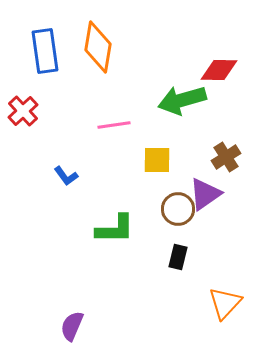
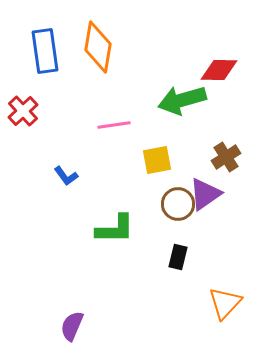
yellow square: rotated 12 degrees counterclockwise
brown circle: moved 5 px up
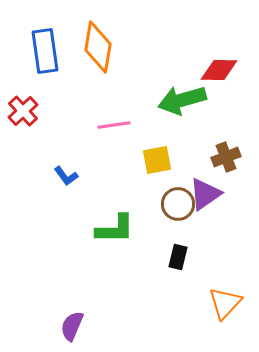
brown cross: rotated 12 degrees clockwise
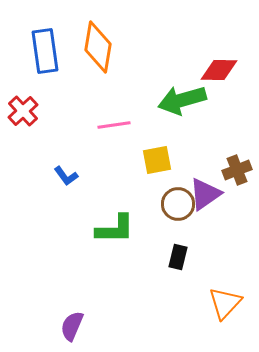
brown cross: moved 11 px right, 13 px down
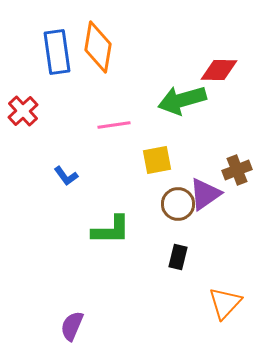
blue rectangle: moved 12 px right, 1 px down
green L-shape: moved 4 px left, 1 px down
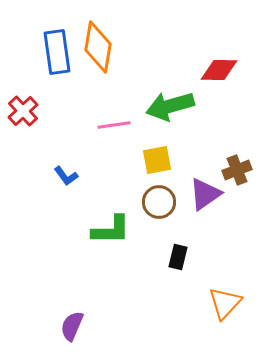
green arrow: moved 12 px left, 6 px down
brown circle: moved 19 px left, 2 px up
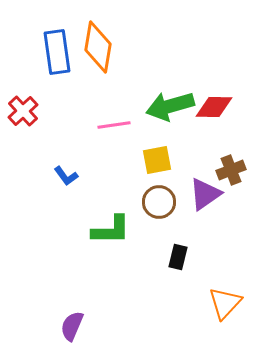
red diamond: moved 5 px left, 37 px down
brown cross: moved 6 px left
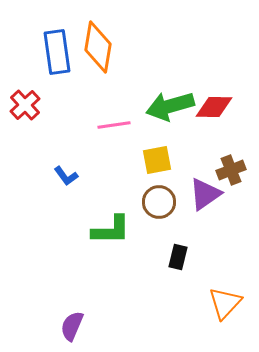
red cross: moved 2 px right, 6 px up
